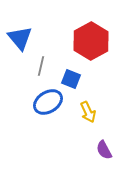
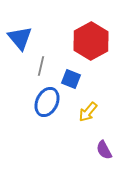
blue ellipse: moved 1 px left; rotated 32 degrees counterclockwise
yellow arrow: rotated 65 degrees clockwise
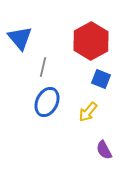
gray line: moved 2 px right, 1 px down
blue square: moved 30 px right
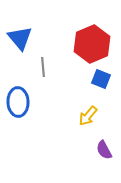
red hexagon: moved 1 px right, 3 px down; rotated 6 degrees clockwise
gray line: rotated 18 degrees counterclockwise
blue ellipse: moved 29 px left; rotated 28 degrees counterclockwise
yellow arrow: moved 4 px down
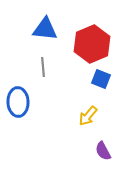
blue triangle: moved 25 px right, 9 px up; rotated 44 degrees counterclockwise
purple semicircle: moved 1 px left, 1 px down
